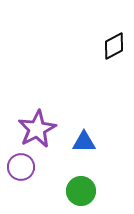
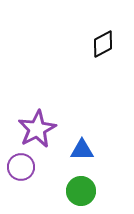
black diamond: moved 11 px left, 2 px up
blue triangle: moved 2 px left, 8 px down
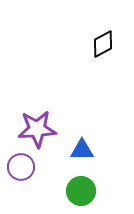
purple star: rotated 24 degrees clockwise
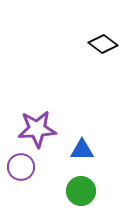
black diamond: rotated 64 degrees clockwise
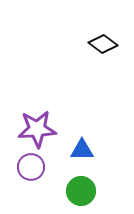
purple circle: moved 10 px right
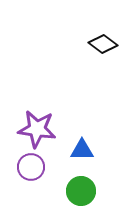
purple star: rotated 12 degrees clockwise
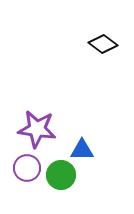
purple circle: moved 4 px left, 1 px down
green circle: moved 20 px left, 16 px up
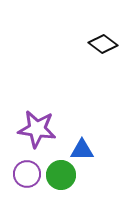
purple circle: moved 6 px down
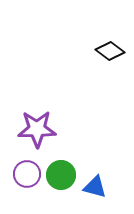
black diamond: moved 7 px right, 7 px down
purple star: rotated 9 degrees counterclockwise
blue triangle: moved 13 px right, 37 px down; rotated 15 degrees clockwise
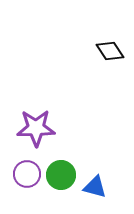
black diamond: rotated 20 degrees clockwise
purple star: moved 1 px left, 1 px up
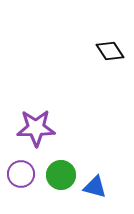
purple circle: moved 6 px left
